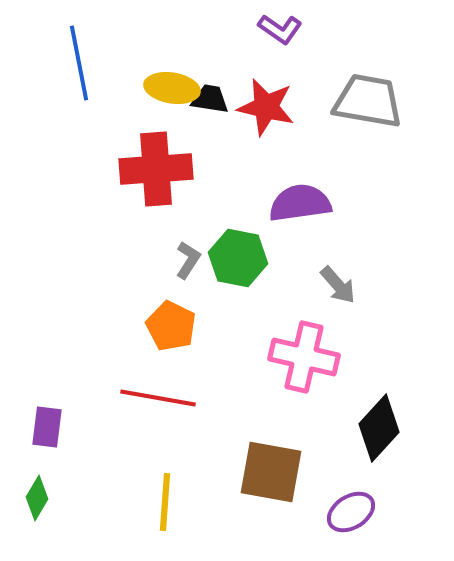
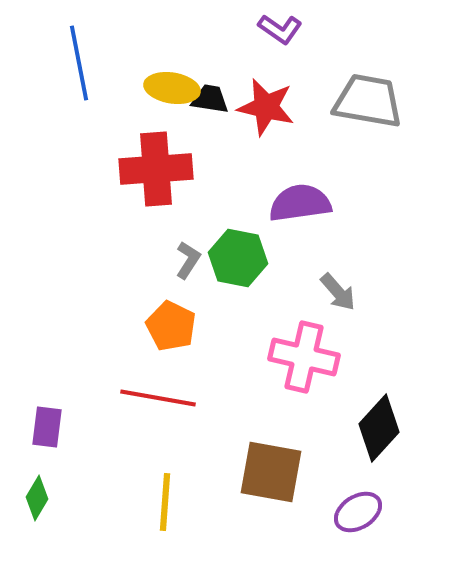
gray arrow: moved 7 px down
purple ellipse: moved 7 px right
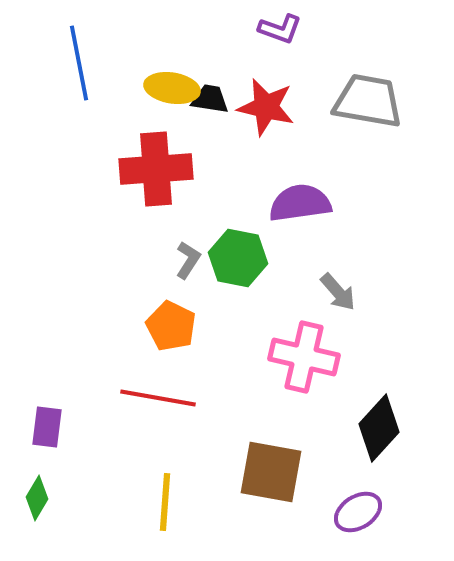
purple L-shape: rotated 15 degrees counterclockwise
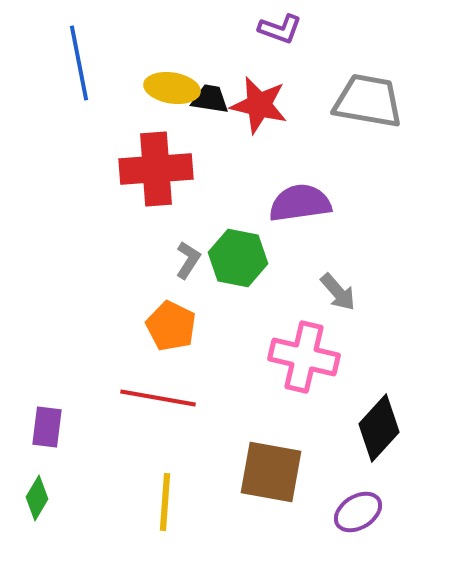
red star: moved 7 px left, 2 px up
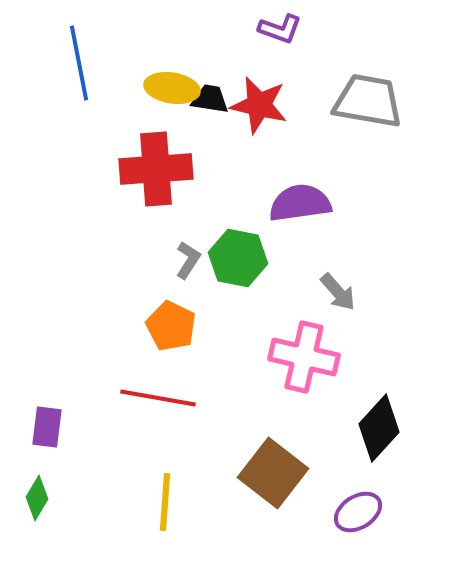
brown square: moved 2 px right, 1 px down; rotated 28 degrees clockwise
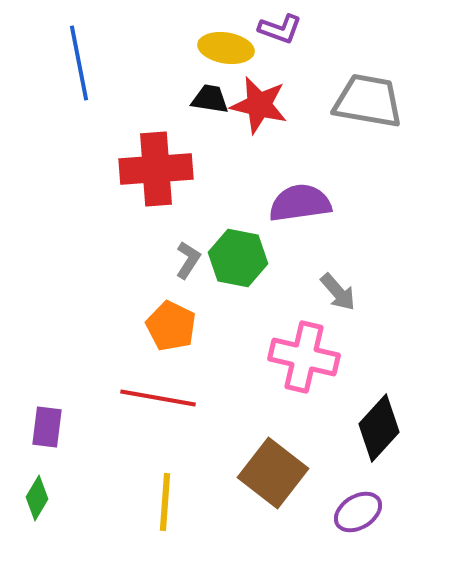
yellow ellipse: moved 54 px right, 40 px up
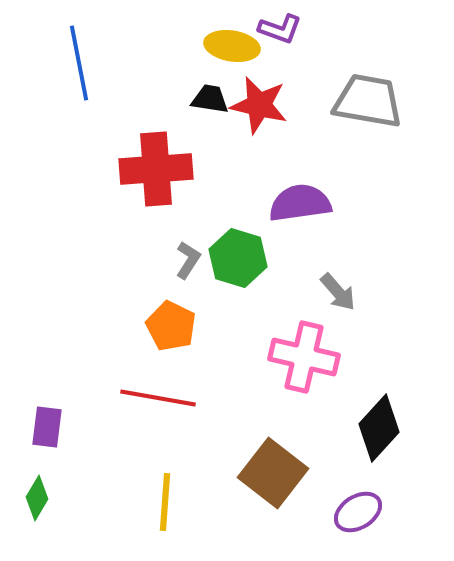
yellow ellipse: moved 6 px right, 2 px up
green hexagon: rotated 6 degrees clockwise
